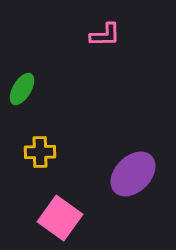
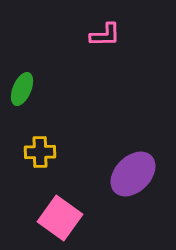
green ellipse: rotated 8 degrees counterclockwise
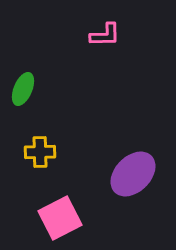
green ellipse: moved 1 px right
pink square: rotated 27 degrees clockwise
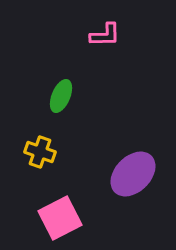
green ellipse: moved 38 px right, 7 px down
yellow cross: rotated 20 degrees clockwise
